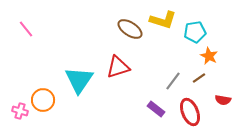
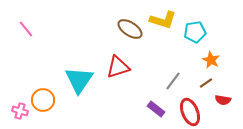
orange star: moved 2 px right, 4 px down
brown line: moved 7 px right, 5 px down
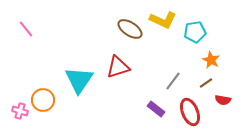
yellow L-shape: rotated 8 degrees clockwise
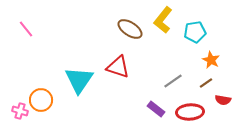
yellow L-shape: rotated 104 degrees clockwise
red triangle: rotated 35 degrees clockwise
gray line: rotated 18 degrees clockwise
orange circle: moved 2 px left
red ellipse: rotated 72 degrees counterclockwise
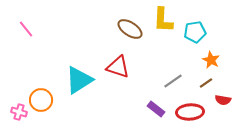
yellow L-shape: rotated 36 degrees counterclockwise
cyan triangle: rotated 24 degrees clockwise
pink cross: moved 1 px left, 1 px down
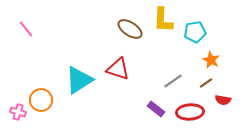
red triangle: moved 2 px down
pink cross: moved 1 px left
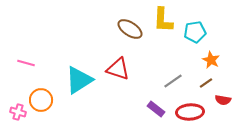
pink line: moved 34 px down; rotated 36 degrees counterclockwise
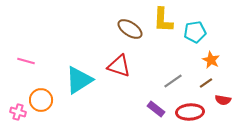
pink line: moved 2 px up
red triangle: moved 1 px right, 3 px up
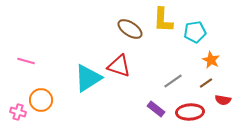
cyan triangle: moved 9 px right, 2 px up
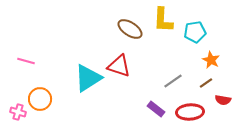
orange circle: moved 1 px left, 1 px up
